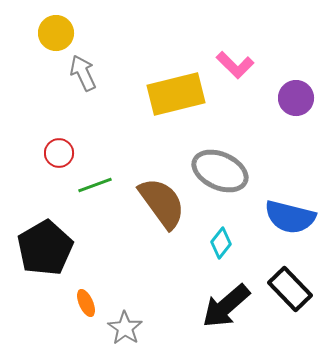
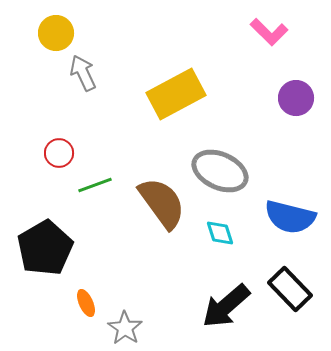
pink L-shape: moved 34 px right, 33 px up
yellow rectangle: rotated 14 degrees counterclockwise
cyan diamond: moved 1 px left, 10 px up; rotated 56 degrees counterclockwise
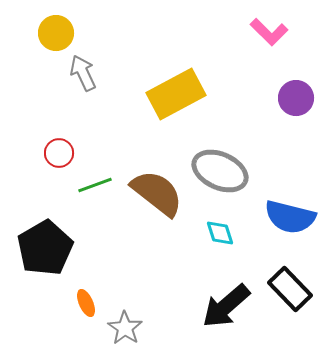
brown semicircle: moved 5 px left, 10 px up; rotated 16 degrees counterclockwise
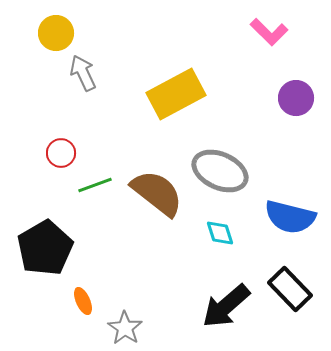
red circle: moved 2 px right
orange ellipse: moved 3 px left, 2 px up
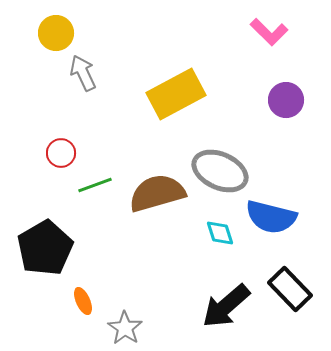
purple circle: moved 10 px left, 2 px down
brown semicircle: rotated 54 degrees counterclockwise
blue semicircle: moved 19 px left
